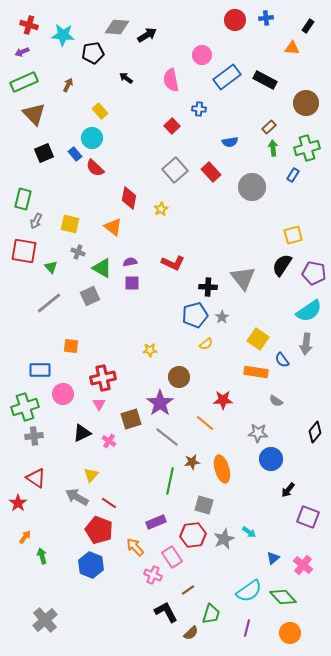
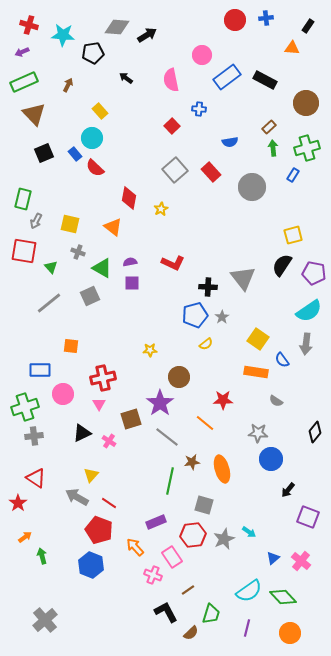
orange arrow at (25, 537): rotated 16 degrees clockwise
pink cross at (303, 565): moved 2 px left, 4 px up
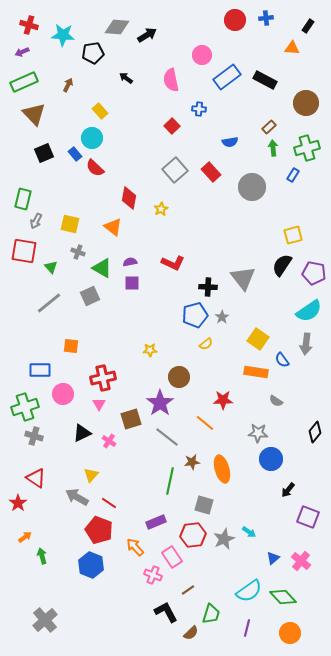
gray cross at (34, 436): rotated 24 degrees clockwise
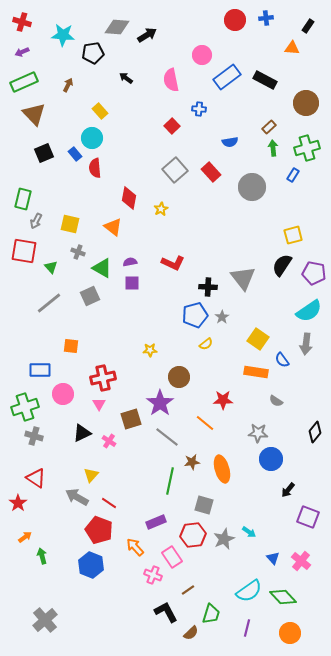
red cross at (29, 25): moved 7 px left, 3 px up
red semicircle at (95, 168): rotated 42 degrees clockwise
blue triangle at (273, 558): rotated 32 degrees counterclockwise
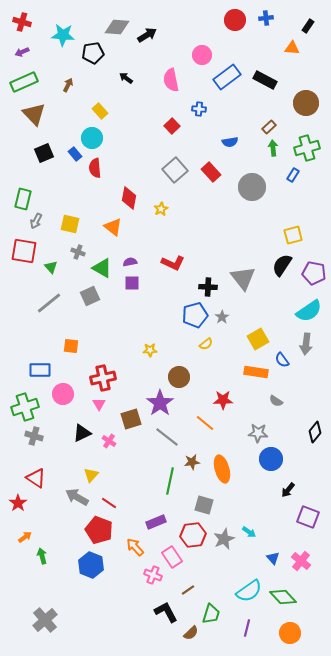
yellow square at (258, 339): rotated 25 degrees clockwise
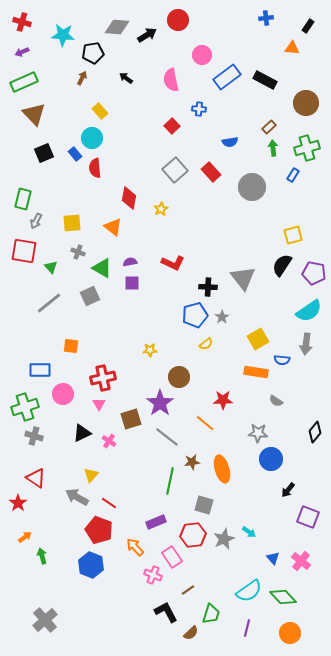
red circle at (235, 20): moved 57 px left
brown arrow at (68, 85): moved 14 px right, 7 px up
yellow square at (70, 224): moved 2 px right, 1 px up; rotated 18 degrees counterclockwise
blue semicircle at (282, 360): rotated 49 degrees counterclockwise
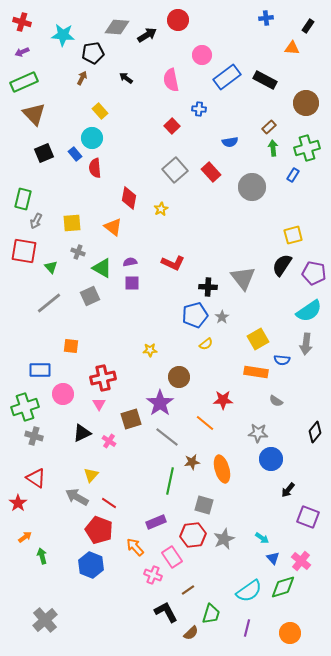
cyan arrow at (249, 532): moved 13 px right, 6 px down
green diamond at (283, 597): moved 10 px up; rotated 64 degrees counterclockwise
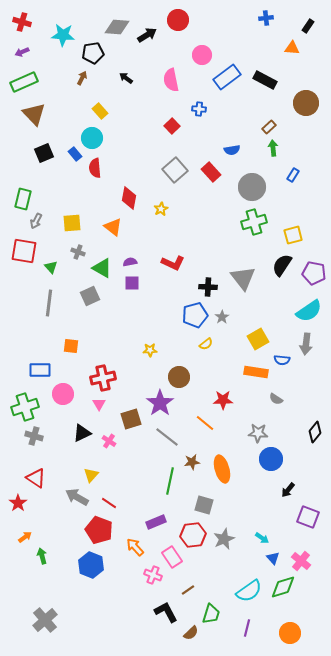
blue semicircle at (230, 142): moved 2 px right, 8 px down
green cross at (307, 148): moved 53 px left, 74 px down
gray line at (49, 303): rotated 44 degrees counterclockwise
gray semicircle at (276, 401): moved 2 px up
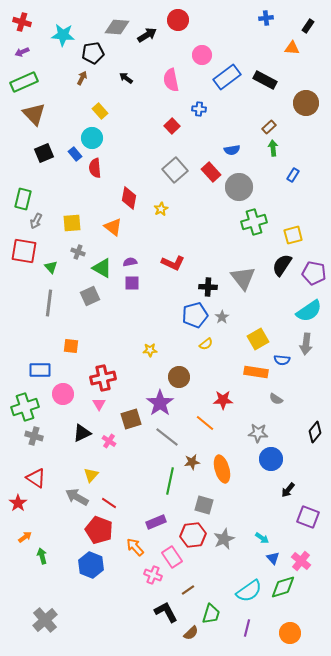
gray circle at (252, 187): moved 13 px left
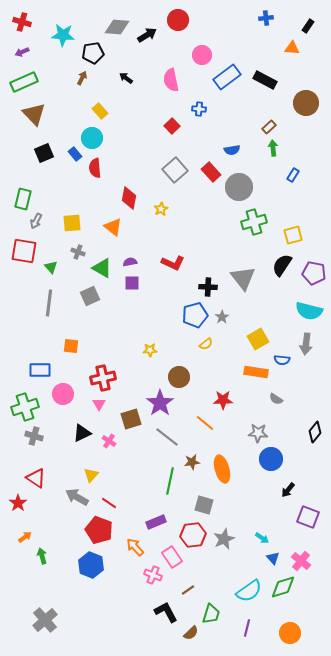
cyan semicircle at (309, 311): rotated 48 degrees clockwise
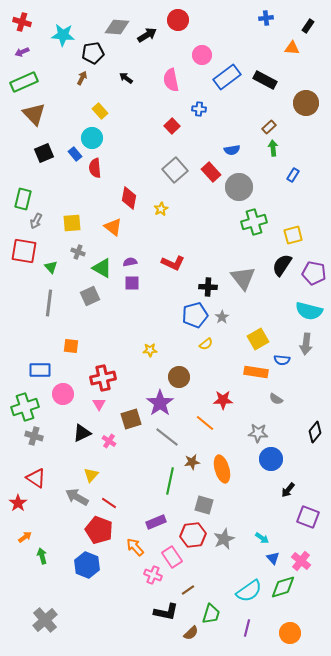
blue hexagon at (91, 565): moved 4 px left
black L-shape at (166, 612): rotated 130 degrees clockwise
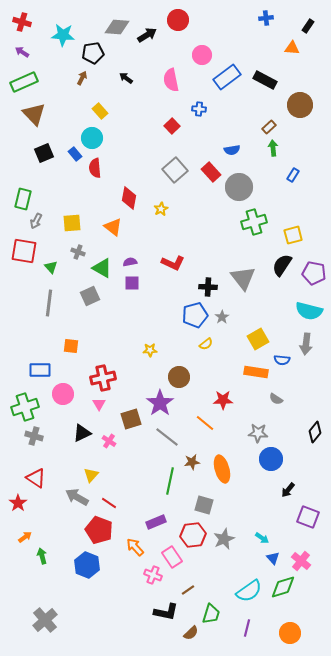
purple arrow at (22, 52): rotated 56 degrees clockwise
brown circle at (306, 103): moved 6 px left, 2 px down
